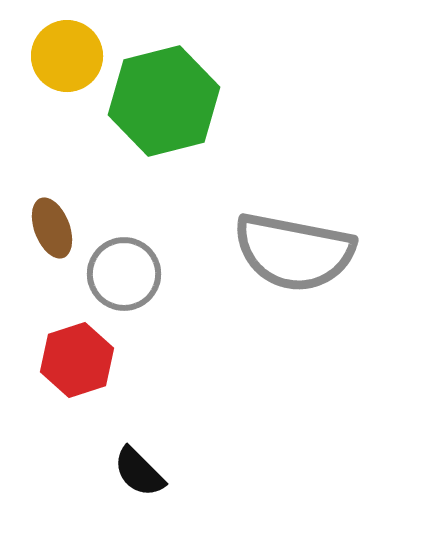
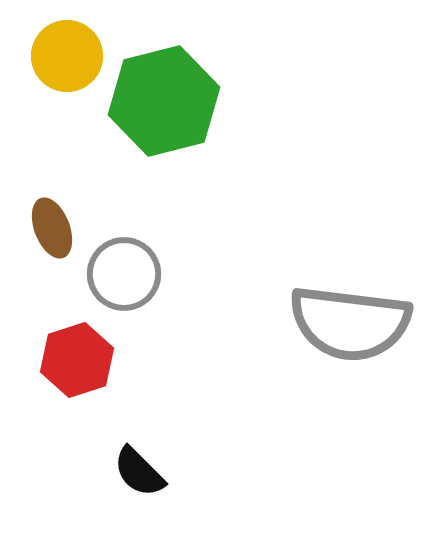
gray semicircle: moved 56 px right, 71 px down; rotated 4 degrees counterclockwise
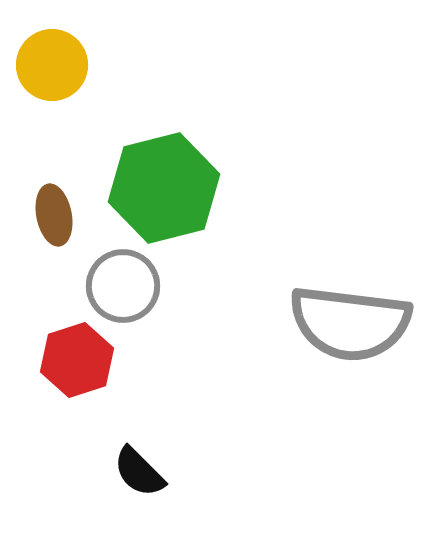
yellow circle: moved 15 px left, 9 px down
green hexagon: moved 87 px down
brown ellipse: moved 2 px right, 13 px up; rotated 10 degrees clockwise
gray circle: moved 1 px left, 12 px down
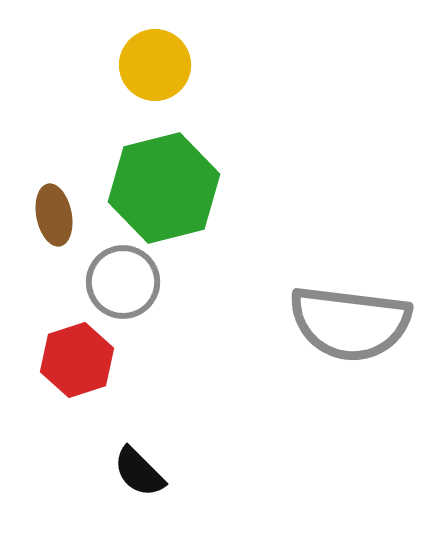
yellow circle: moved 103 px right
gray circle: moved 4 px up
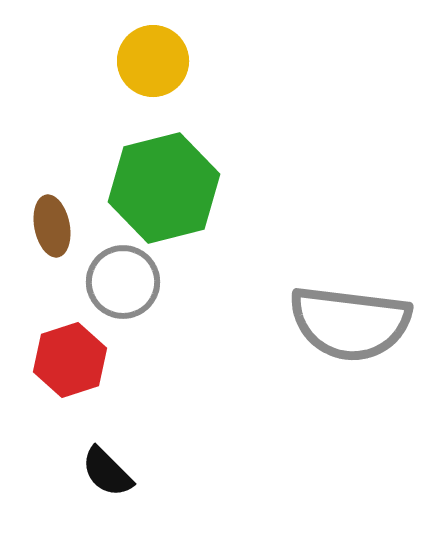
yellow circle: moved 2 px left, 4 px up
brown ellipse: moved 2 px left, 11 px down
red hexagon: moved 7 px left
black semicircle: moved 32 px left
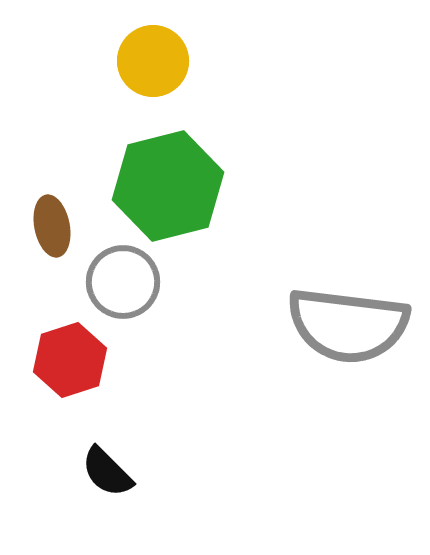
green hexagon: moved 4 px right, 2 px up
gray semicircle: moved 2 px left, 2 px down
